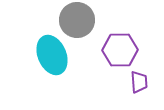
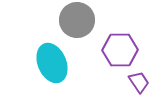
cyan ellipse: moved 8 px down
purple trapezoid: rotated 30 degrees counterclockwise
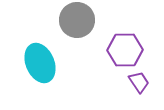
purple hexagon: moved 5 px right
cyan ellipse: moved 12 px left
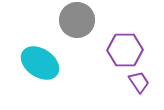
cyan ellipse: rotated 33 degrees counterclockwise
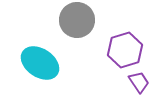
purple hexagon: rotated 16 degrees counterclockwise
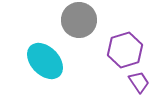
gray circle: moved 2 px right
cyan ellipse: moved 5 px right, 2 px up; rotated 12 degrees clockwise
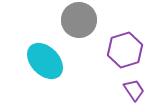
purple trapezoid: moved 5 px left, 8 px down
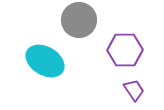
purple hexagon: rotated 16 degrees clockwise
cyan ellipse: rotated 15 degrees counterclockwise
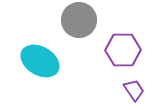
purple hexagon: moved 2 px left
cyan ellipse: moved 5 px left
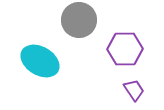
purple hexagon: moved 2 px right, 1 px up
